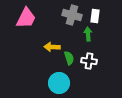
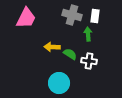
green semicircle: moved 1 px right, 4 px up; rotated 40 degrees counterclockwise
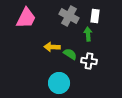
gray cross: moved 3 px left, 1 px down; rotated 12 degrees clockwise
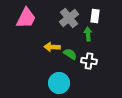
gray cross: moved 2 px down; rotated 24 degrees clockwise
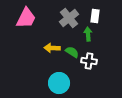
yellow arrow: moved 1 px down
green semicircle: moved 2 px right, 2 px up
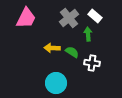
white rectangle: rotated 56 degrees counterclockwise
white cross: moved 3 px right, 2 px down
cyan circle: moved 3 px left
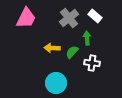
green arrow: moved 1 px left, 4 px down
green semicircle: rotated 80 degrees counterclockwise
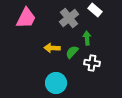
white rectangle: moved 6 px up
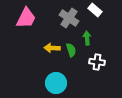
gray cross: rotated 18 degrees counterclockwise
green semicircle: moved 1 px left, 2 px up; rotated 120 degrees clockwise
white cross: moved 5 px right, 1 px up
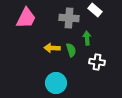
gray cross: rotated 30 degrees counterclockwise
